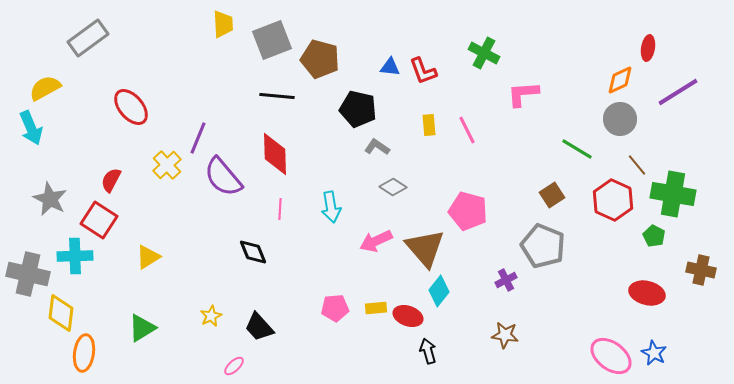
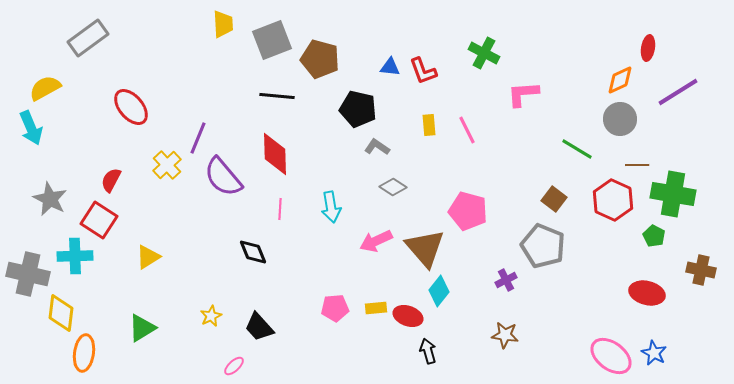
brown line at (637, 165): rotated 50 degrees counterclockwise
brown square at (552, 195): moved 2 px right, 4 px down; rotated 20 degrees counterclockwise
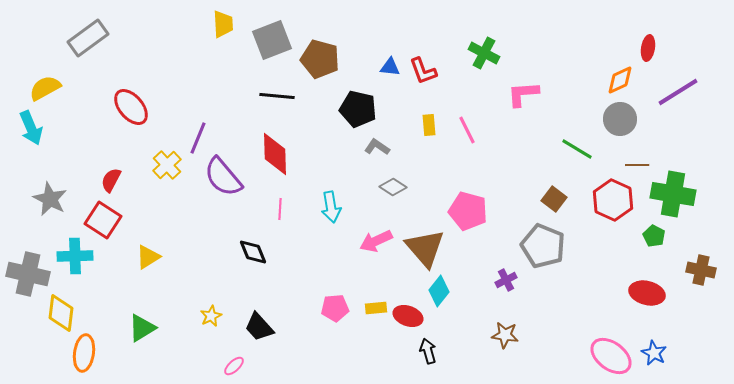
red square at (99, 220): moved 4 px right
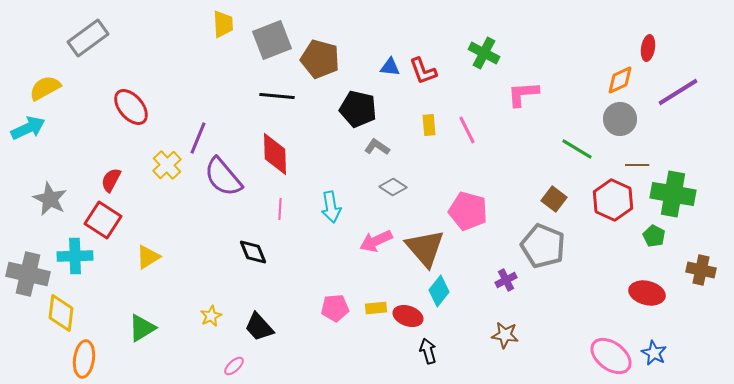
cyan arrow at (31, 128): moved 3 px left; rotated 92 degrees counterclockwise
orange ellipse at (84, 353): moved 6 px down
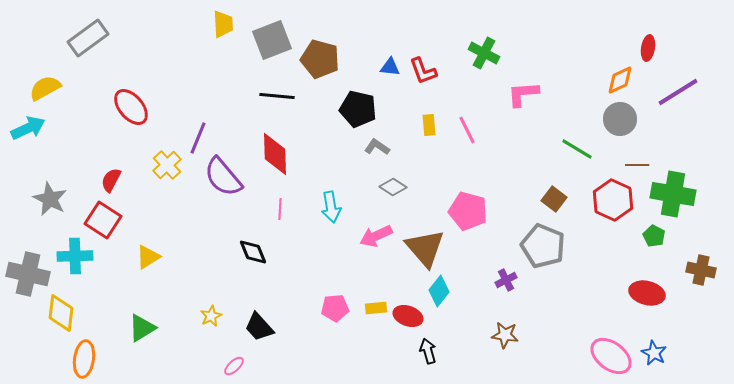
pink arrow at (376, 241): moved 5 px up
